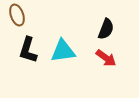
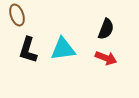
cyan triangle: moved 2 px up
red arrow: rotated 15 degrees counterclockwise
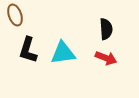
brown ellipse: moved 2 px left
black semicircle: rotated 25 degrees counterclockwise
cyan triangle: moved 4 px down
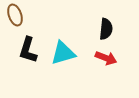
black semicircle: rotated 10 degrees clockwise
cyan triangle: rotated 8 degrees counterclockwise
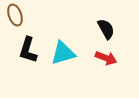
black semicircle: rotated 35 degrees counterclockwise
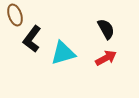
black L-shape: moved 4 px right, 11 px up; rotated 20 degrees clockwise
red arrow: rotated 50 degrees counterclockwise
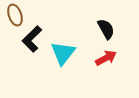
black L-shape: rotated 8 degrees clockwise
cyan triangle: rotated 36 degrees counterclockwise
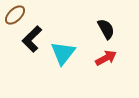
brown ellipse: rotated 65 degrees clockwise
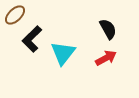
black semicircle: moved 2 px right
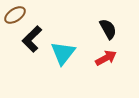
brown ellipse: rotated 10 degrees clockwise
